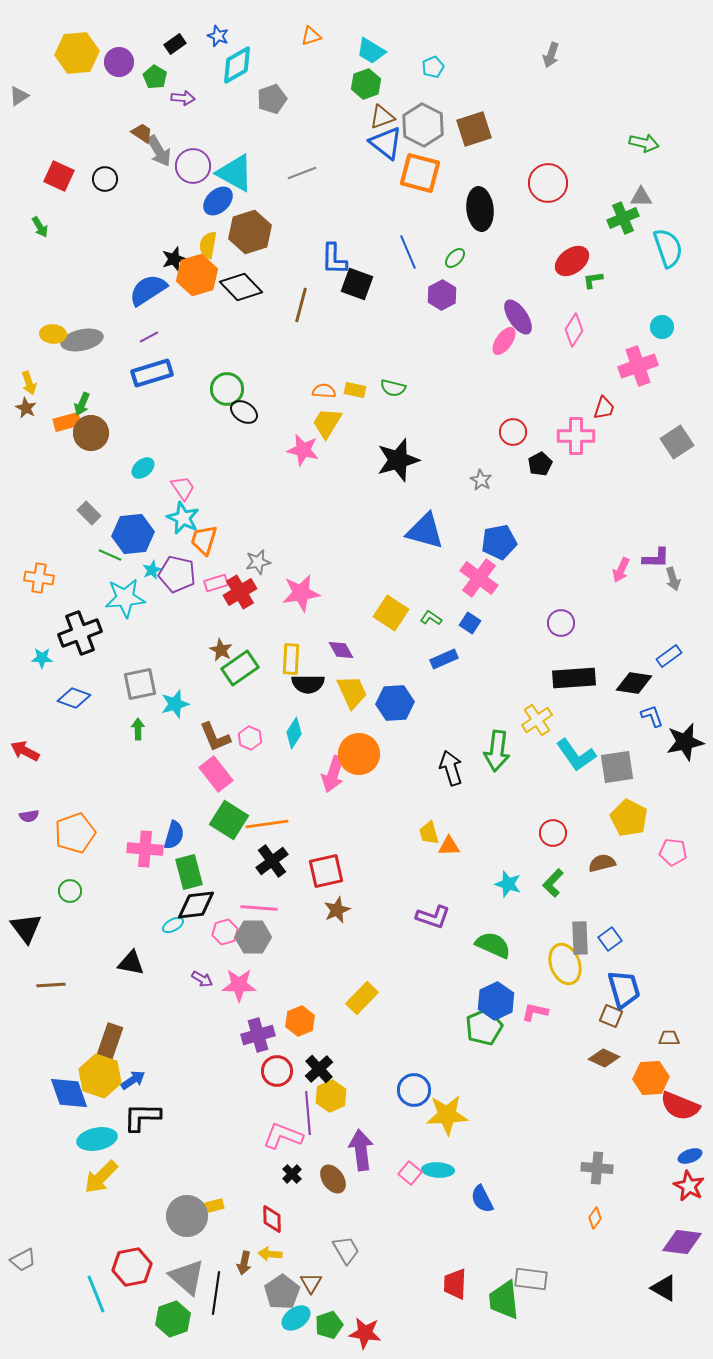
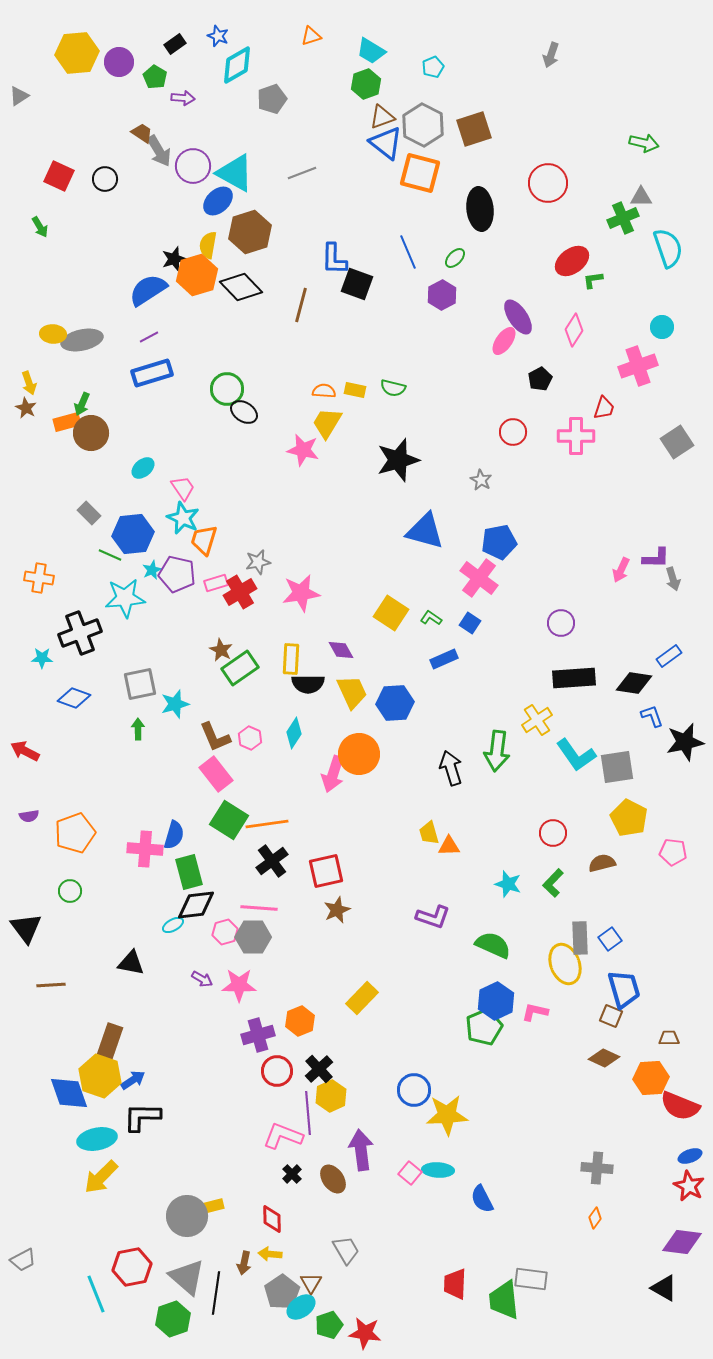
black pentagon at (540, 464): moved 85 px up
cyan ellipse at (296, 1318): moved 5 px right, 11 px up
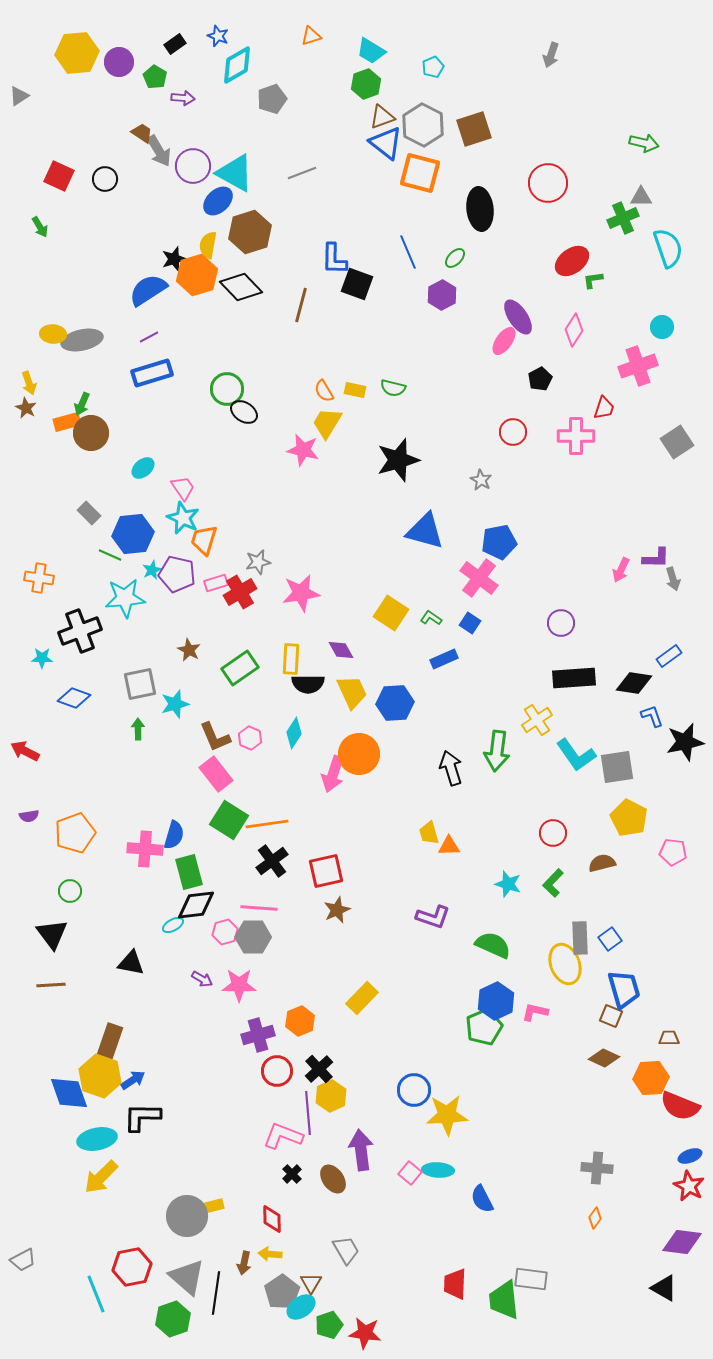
orange semicircle at (324, 391): rotated 125 degrees counterclockwise
black cross at (80, 633): moved 2 px up
brown star at (221, 650): moved 32 px left
black triangle at (26, 928): moved 26 px right, 6 px down
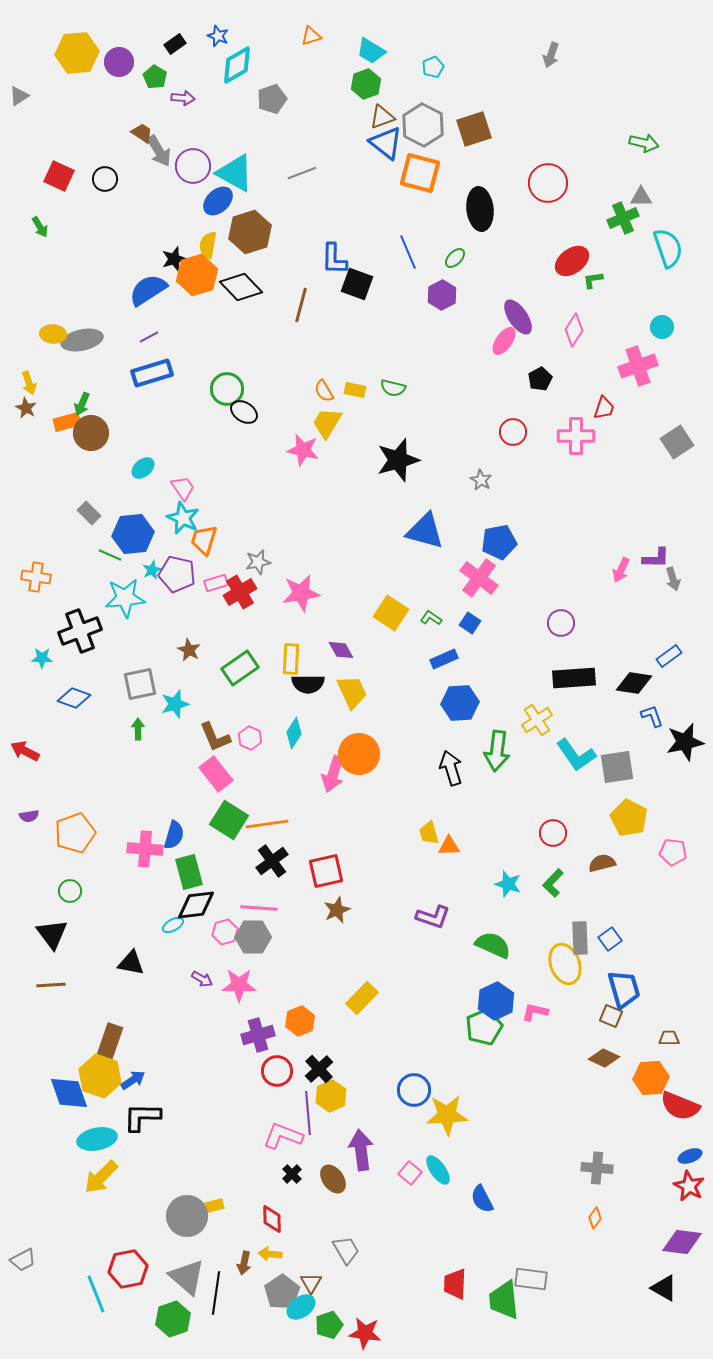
orange cross at (39, 578): moved 3 px left, 1 px up
blue hexagon at (395, 703): moved 65 px right
cyan ellipse at (438, 1170): rotated 52 degrees clockwise
red hexagon at (132, 1267): moved 4 px left, 2 px down
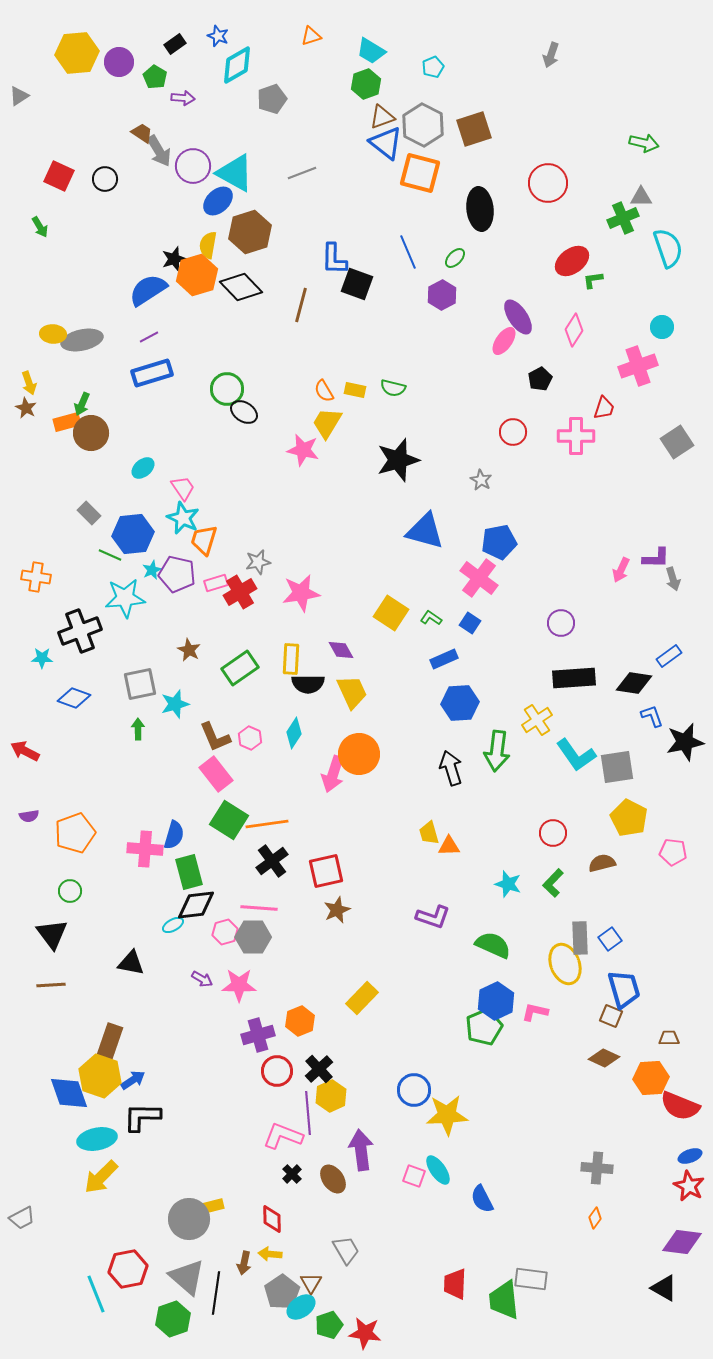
pink square at (410, 1173): moved 4 px right, 3 px down; rotated 20 degrees counterclockwise
gray circle at (187, 1216): moved 2 px right, 3 px down
gray trapezoid at (23, 1260): moved 1 px left, 42 px up
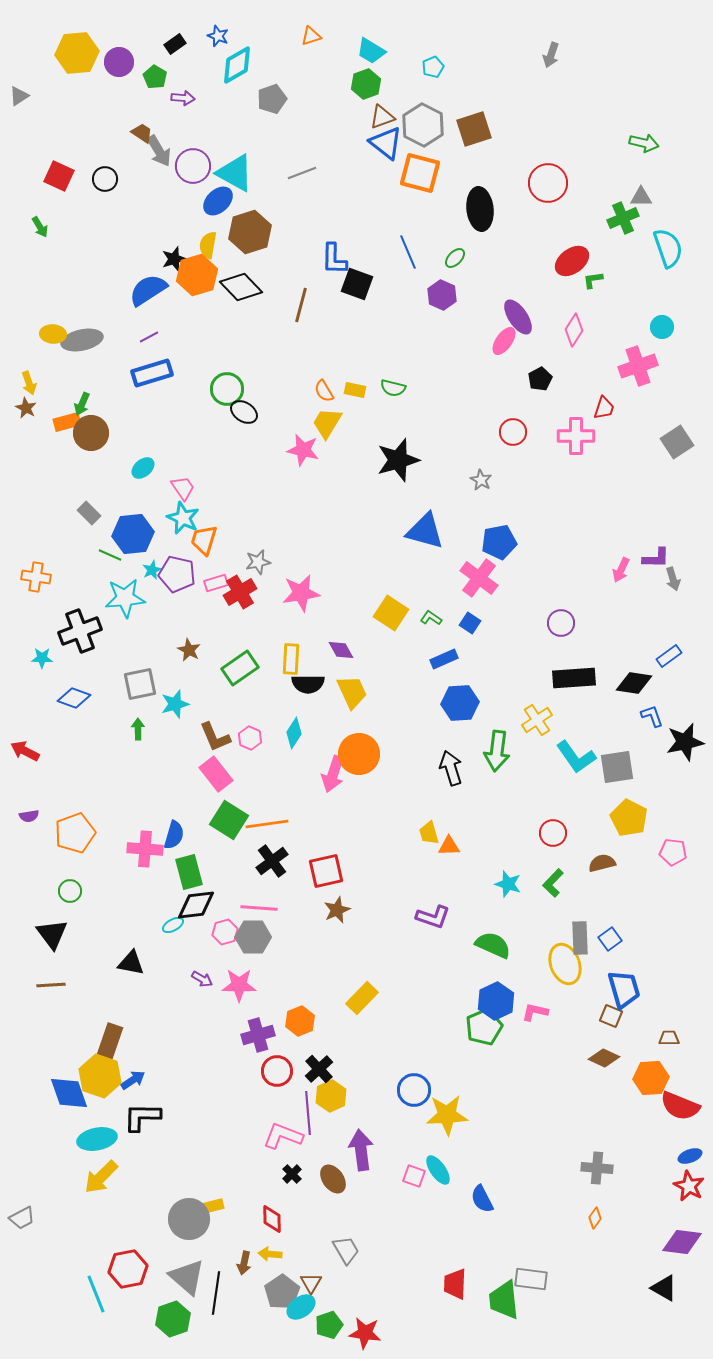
purple hexagon at (442, 295): rotated 8 degrees counterclockwise
cyan L-shape at (576, 755): moved 2 px down
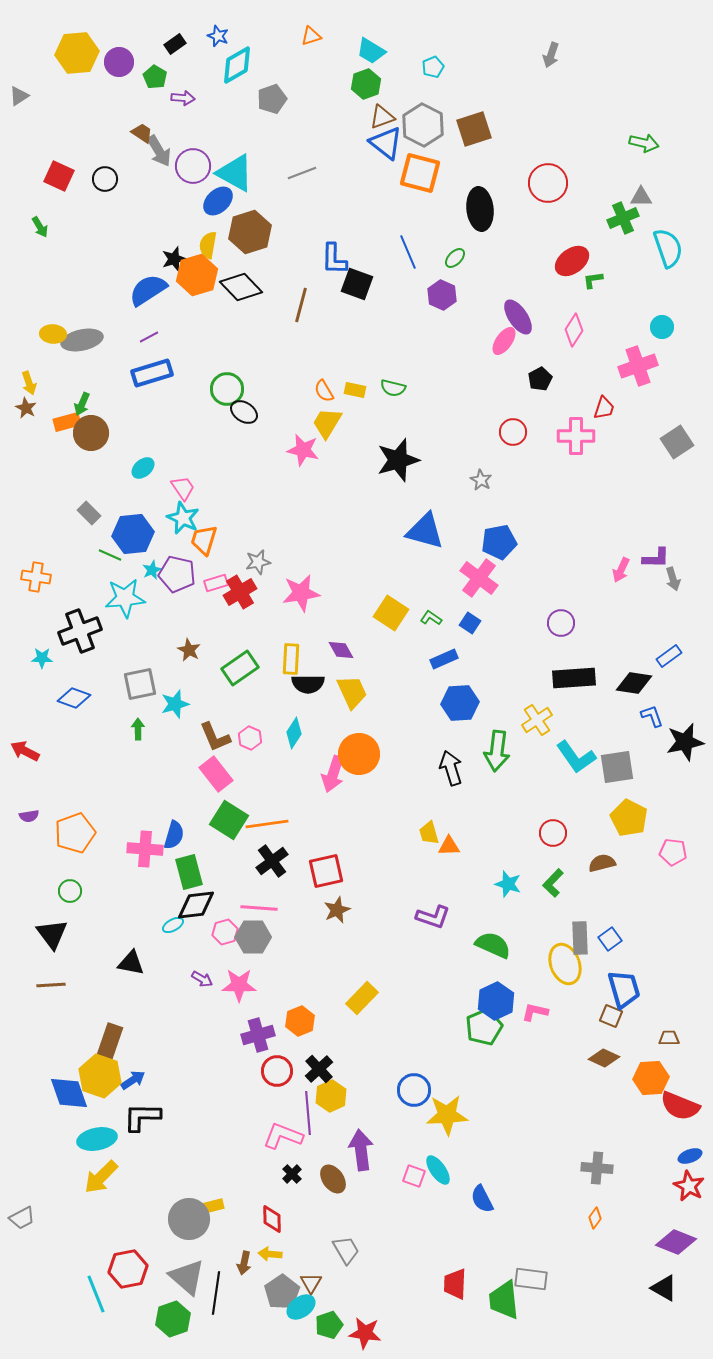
purple diamond at (682, 1242): moved 6 px left; rotated 15 degrees clockwise
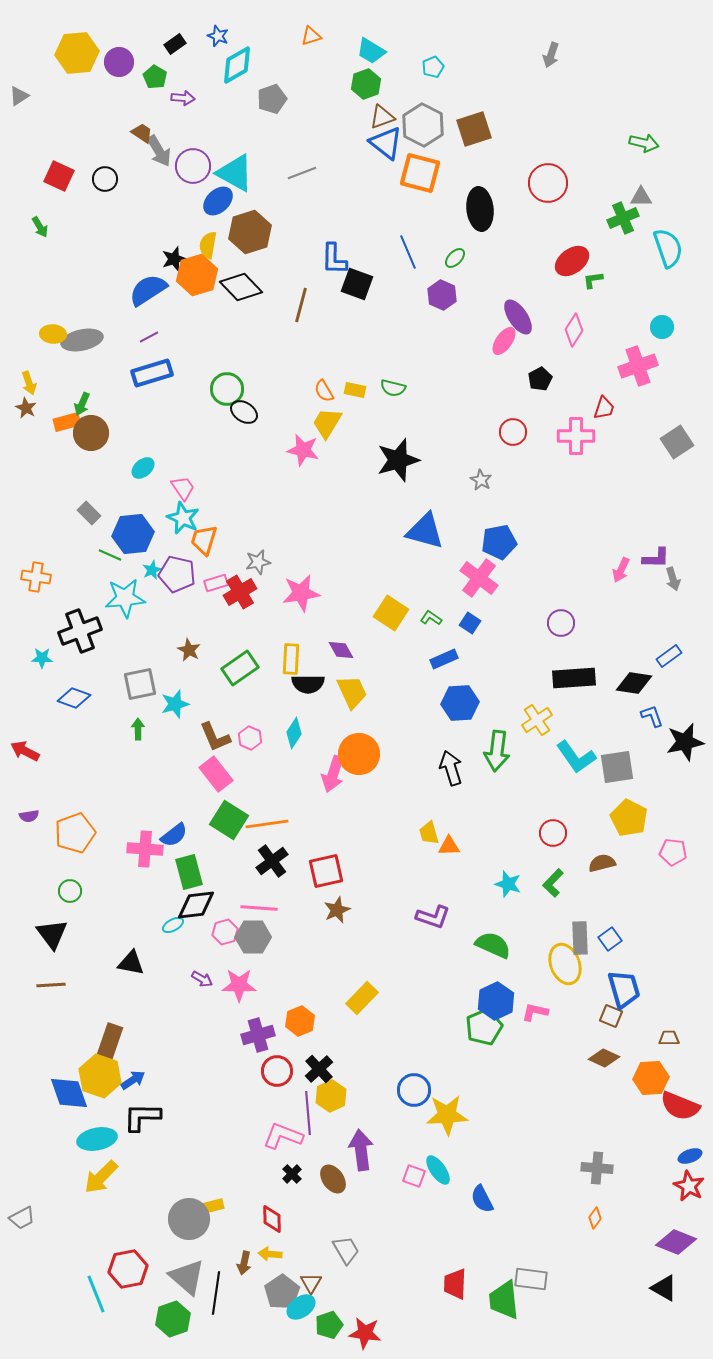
blue semicircle at (174, 835): rotated 36 degrees clockwise
